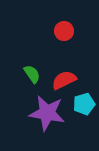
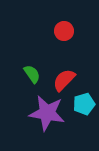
red semicircle: rotated 20 degrees counterclockwise
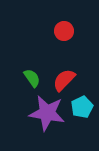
green semicircle: moved 4 px down
cyan pentagon: moved 2 px left, 3 px down; rotated 10 degrees counterclockwise
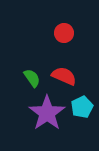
red circle: moved 2 px down
red semicircle: moved 4 px up; rotated 70 degrees clockwise
purple star: rotated 27 degrees clockwise
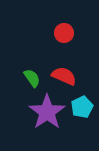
purple star: moved 1 px up
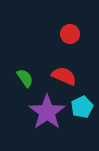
red circle: moved 6 px right, 1 px down
green semicircle: moved 7 px left
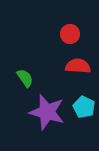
red semicircle: moved 14 px right, 10 px up; rotated 20 degrees counterclockwise
cyan pentagon: moved 2 px right; rotated 20 degrees counterclockwise
purple star: rotated 21 degrees counterclockwise
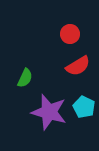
red semicircle: rotated 145 degrees clockwise
green semicircle: rotated 60 degrees clockwise
purple star: moved 2 px right
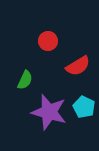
red circle: moved 22 px left, 7 px down
green semicircle: moved 2 px down
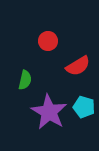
green semicircle: rotated 12 degrees counterclockwise
cyan pentagon: rotated 10 degrees counterclockwise
purple star: rotated 15 degrees clockwise
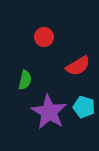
red circle: moved 4 px left, 4 px up
